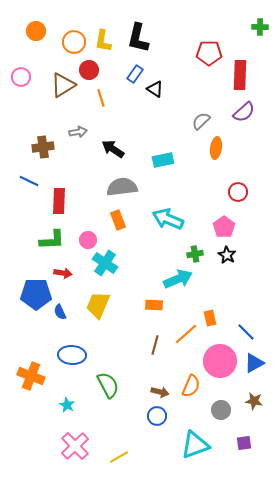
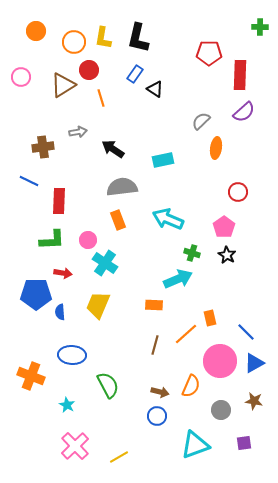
yellow L-shape at (103, 41): moved 3 px up
green cross at (195, 254): moved 3 px left, 1 px up; rotated 28 degrees clockwise
blue semicircle at (60, 312): rotated 21 degrees clockwise
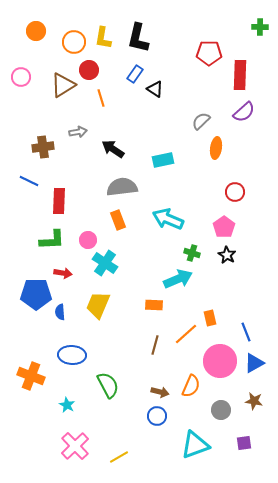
red circle at (238, 192): moved 3 px left
blue line at (246, 332): rotated 24 degrees clockwise
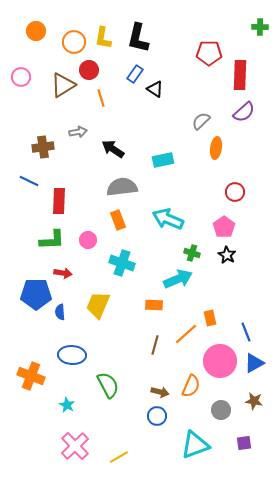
cyan cross at (105, 263): moved 17 px right; rotated 15 degrees counterclockwise
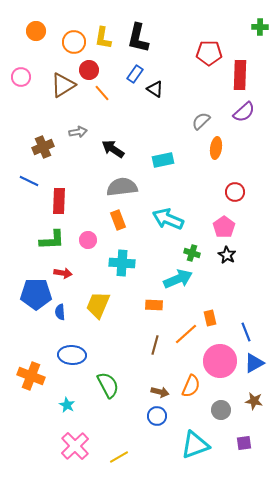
orange line at (101, 98): moved 1 px right, 5 px up; rotated 24 degrees counterclockwise
brown cross at (43, 147): rotated 15 degrees counterclockwise
cyan cross at (122, 263): rotated 15 degrees counterclockwise
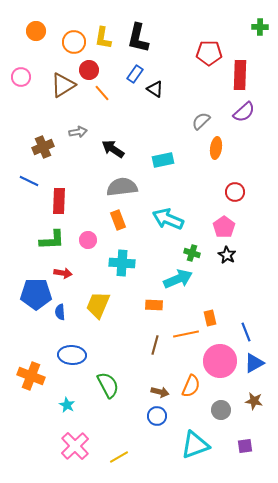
orange line at (186, 334): rotated 30 degrees clockwise
purple square at (244, 443): moved 1 px right, 3 px down
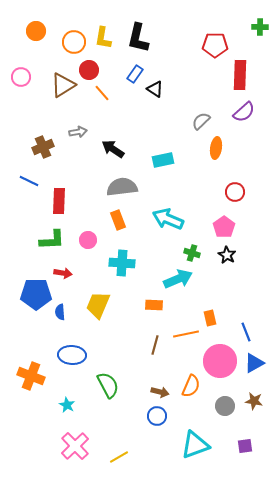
red pentagon at (209, 53): moved 6 px right, 8 px up
gray circle at (221, 410): moved 4 px right, 4 px up
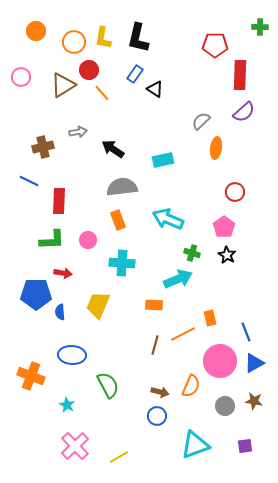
brown cross at (43, 147): rotated 10 degrees clockwise
orange line at (186, 334): moved 3 px left; rotated 15 degrees counterclockwise
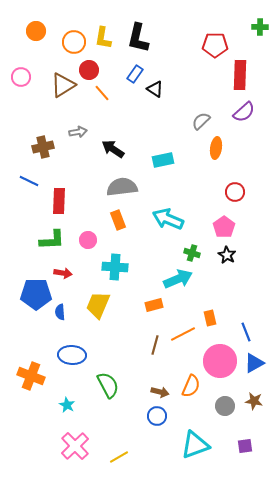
cyan cross at (122, 263): moved 7 px left, 4 px down
orange rectangle at (154, 305): rotated 18 degrees counterclockwise
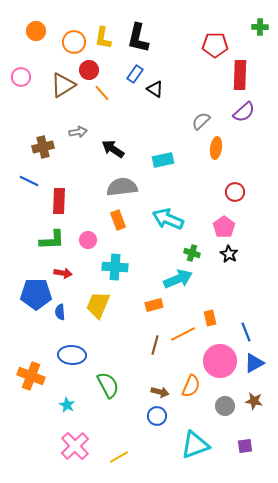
black star at (227, 255): moved 2 px right, 1 px up
